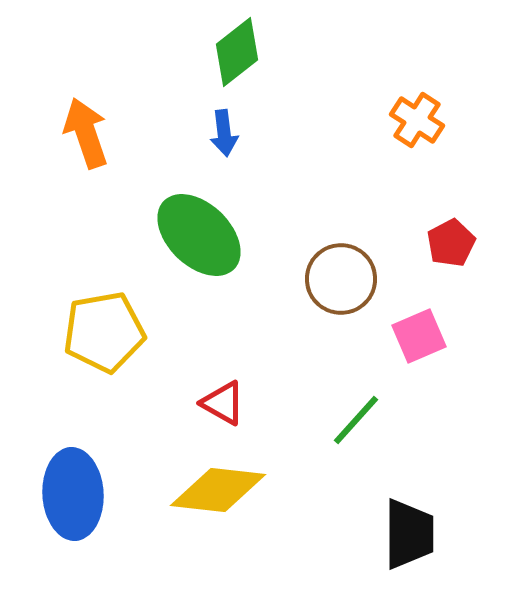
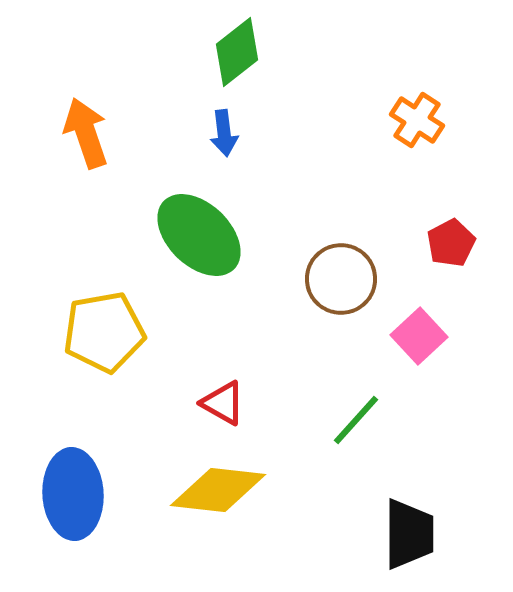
pink square: rotated 20 degrees counterclockwise
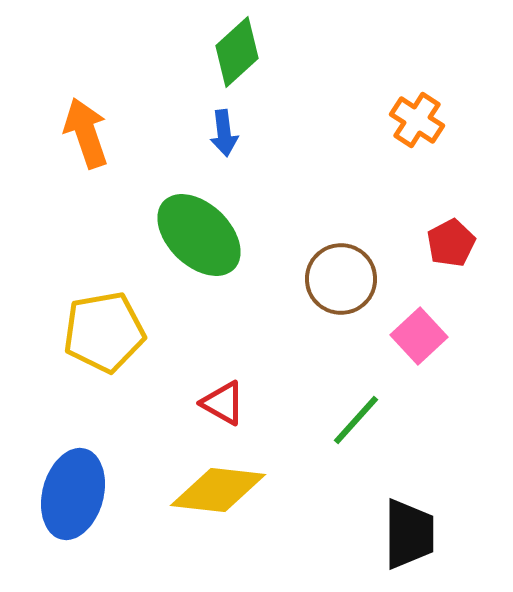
green diamond: rotated 4 degrees counterclockwise
blue ellipse: rotated 18 degrees clockwise
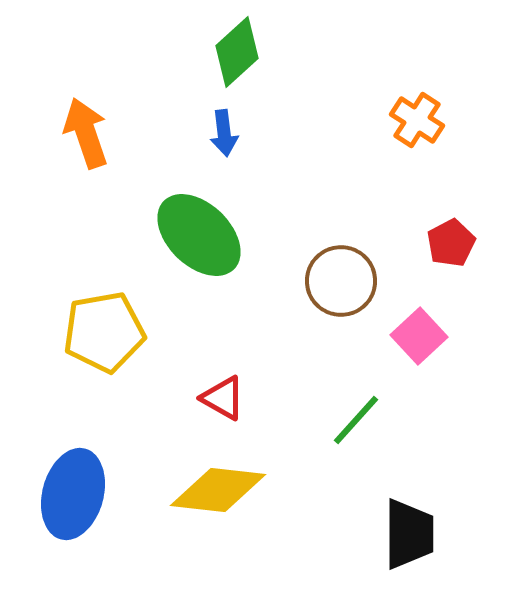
brown circle: moved 2 px down
red triangle: moved 5 px up
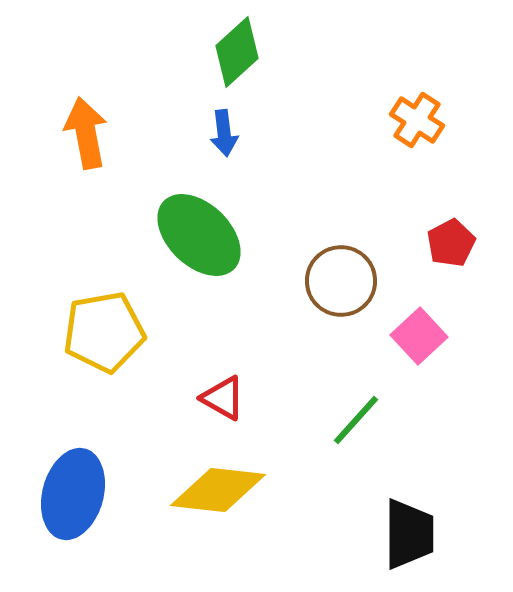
orange arrow: rotated 8 degrees clockwise
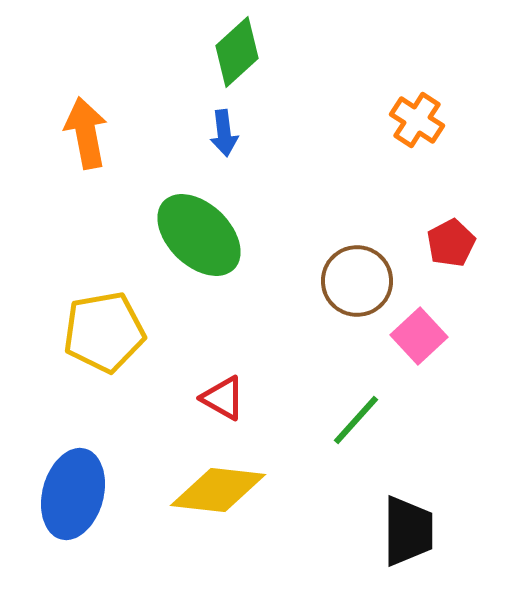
brown circle: moved 16 px right
black trapezoid: moved 1 px left, 3 px up
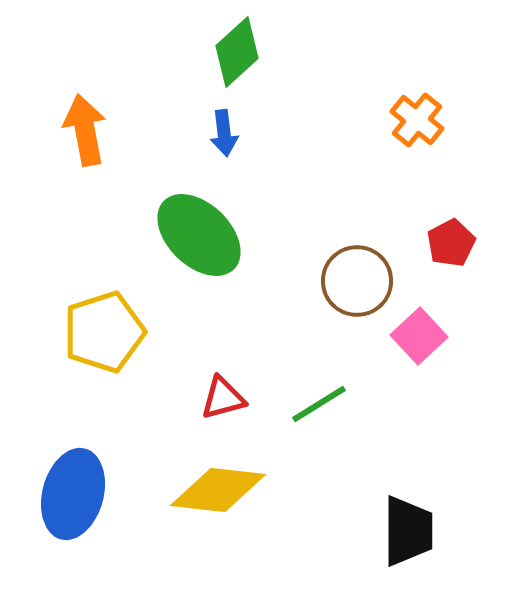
orange cross: rotated 6 degrees clockwise
orange arrow: moved 1 px left, 3 px up
yellow pentagon: rotated 8 degrees counterclockwise
red triangle: rotated 45 degrees counterclockwise
green line: moved 37 px left, 16 px up; rotated 16 degrees clockwise
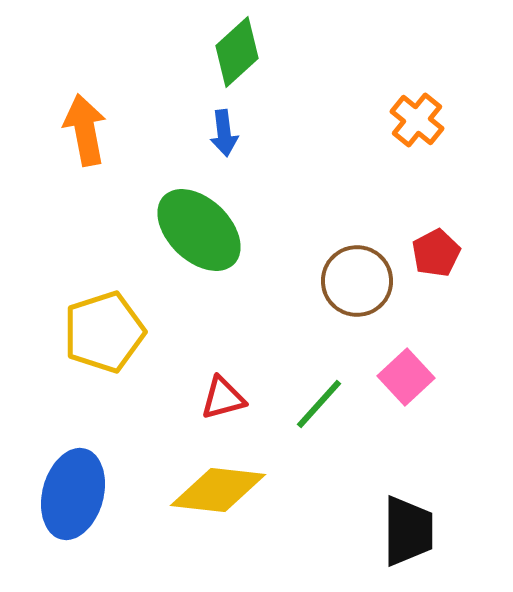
green ellipse: moved 5 px up
red pentagon: moved 15 px left, 10 px down
pink square: moved 13 px left, 41 px down
green line: rotated 16 degrees counterclockwise
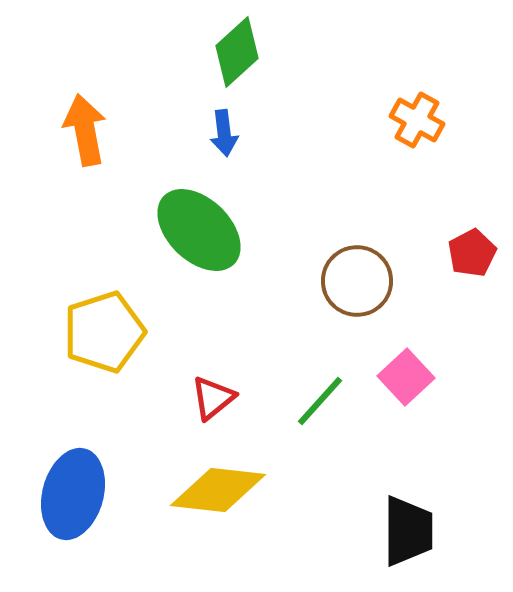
orange cross: rotated 10 degrees counterclockwise
red pentagon: moved 36 px right
red triangle: moved 10 px left; rotated 24 degrees counterclockwise
green line: moved 1 px right, 3 px up
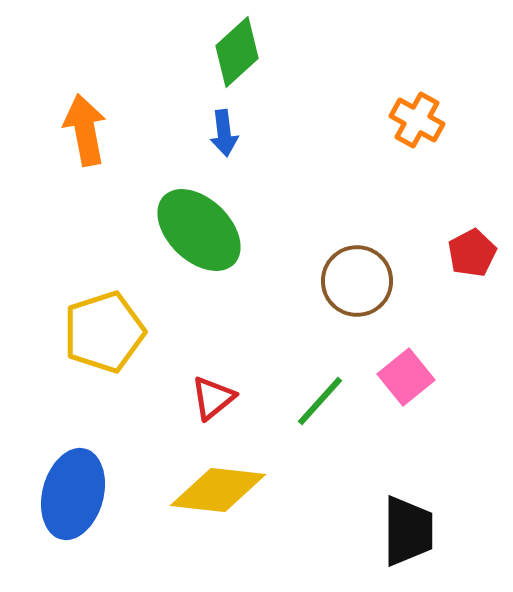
pink square: rotated 4 degrees clockwise
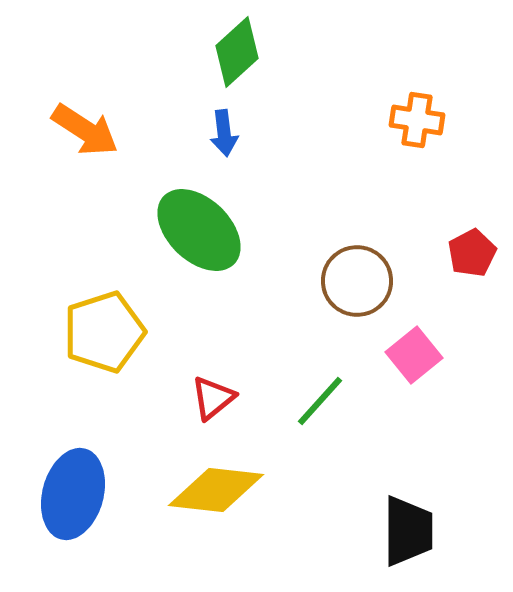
orange cross: rotated 20 degrees counterclockwise
orange arrow: rotated 134 degrees clockwise
pink square: moved 8 px right, 22 px up
yellow diamond: moved 2 px left
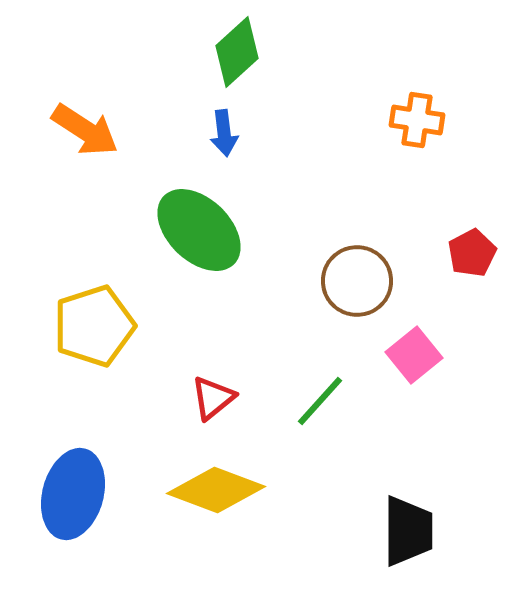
yellow pentagon: moved 10 px left, 6 px up
yellow diamond: rotated 14 degrees clockwise
